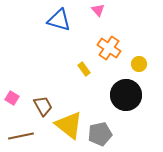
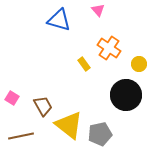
yellow rectangle: moved 5 px up
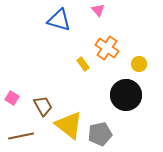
orange cross: moved 2 px left
yellow rectangle: moved 1 px left
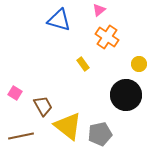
pink triangle: moved 1 px right; rotated 32 degrees clockwise
orange cross: moved 11 px up
pink square: moved 3 px right, 5 px up
yellow triangle: moved 1 px left, 1 px down
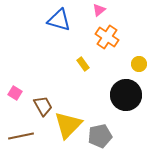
yellow triangle: moved 1 px up; rotated 36 degrees clockwise
gray pentagon: moved 2 px down
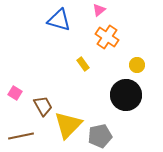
yellow circle: moved 2 px left, 1 px down
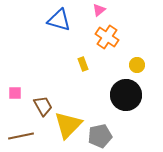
yellow rectangle: rotated 16 degrees clockwise
pink square: rotated 32 degrees counterclockwise
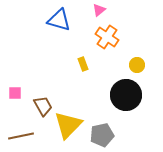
gray pentagon: moved 2 px right, 1 px up
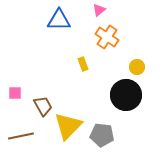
blue triangle: rotated 15 degrees counterclockwise
yellow circle: moved 2 px down
yellow triangle: moved 1 px down
gray pentagon: rotated 20 degrees clockwise
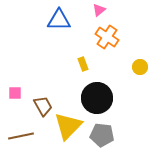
yellow circle: moved 3 px right
black circle: moved 29 px left, 3 px down
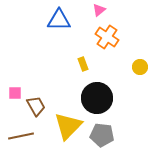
brown trapezoid: moved 7 px left
